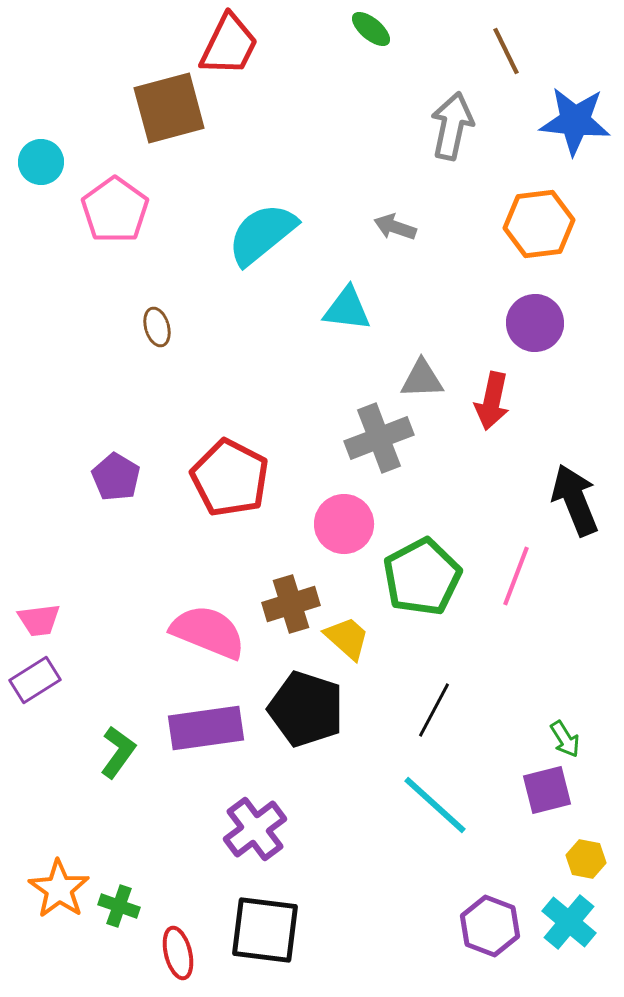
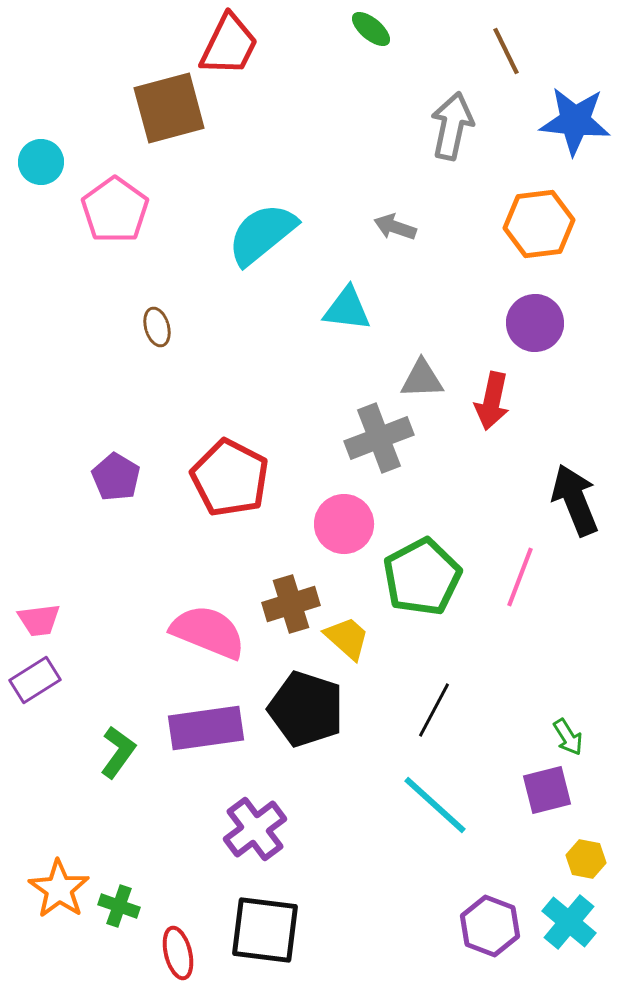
pink line at (516, 576): moved 4 px right, 1 px down
green arrow at (565, 739): moved 3 px right, 2 px up
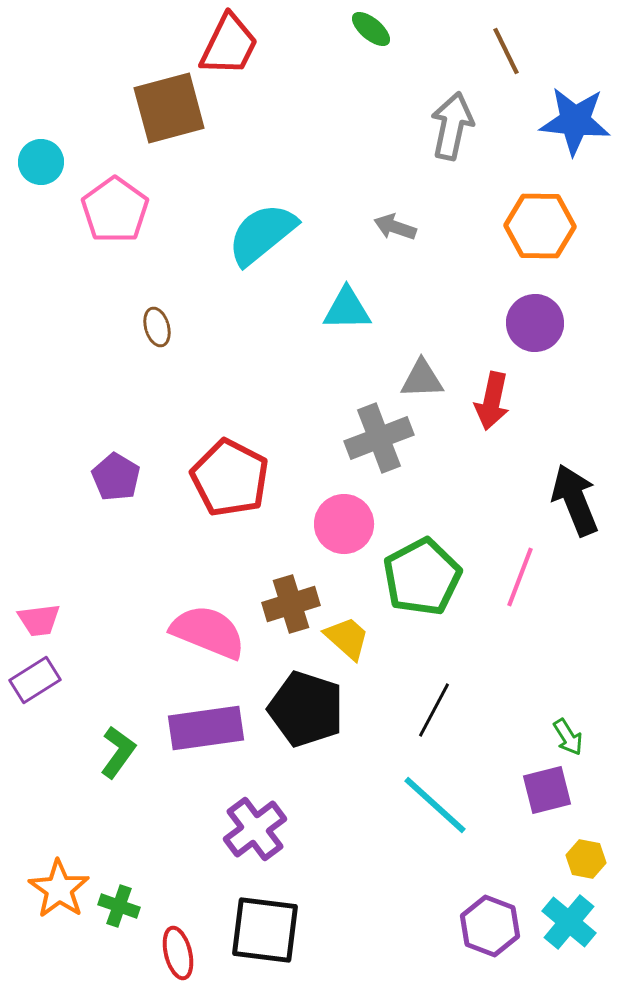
orange hexagon at (539, 224): moved 1 px right, 2 px down; rotated 8 degrees clockwise
cyan triangle at (347, 309): rotated 8 degrees counterclockwise
